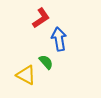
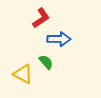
blue arrow: rotated 100 degrees clockwise
yellow triangle: moved 3 px left, 1 px up
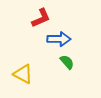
red L-shape: rotated 10 degrees clockwise
green semicircle: moved 21 px right
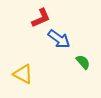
blue arrow: rotated 35 degrees clockwise
green semicircle: moved 16 px right
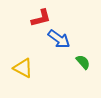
red L-shape: rotated 10 degrees clockwise
yellow triangle: moved 6 px up
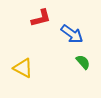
blue arrow: moved 13 px right, 5 px up
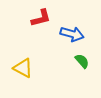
blue arrow: rotated 20 degrees counterclockwise
green semicircle: moved 1 px left, 1 px up
